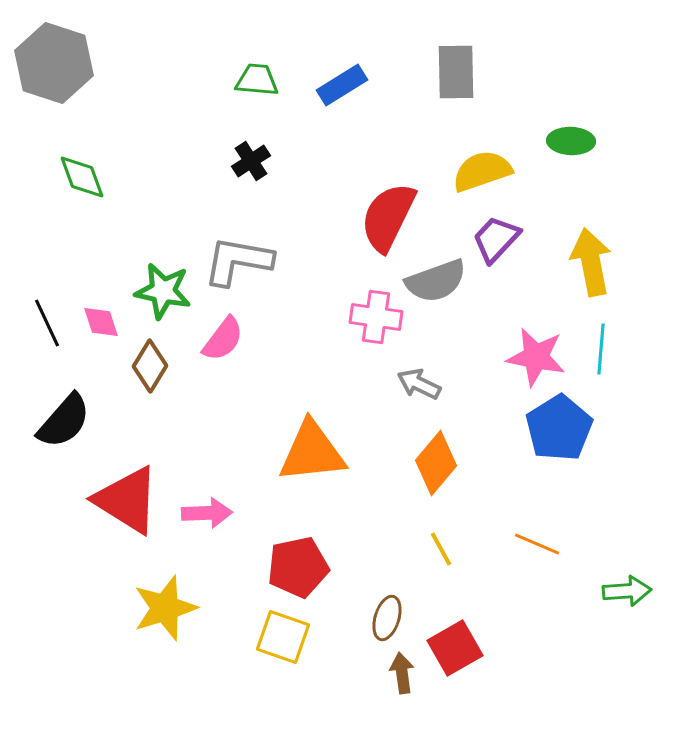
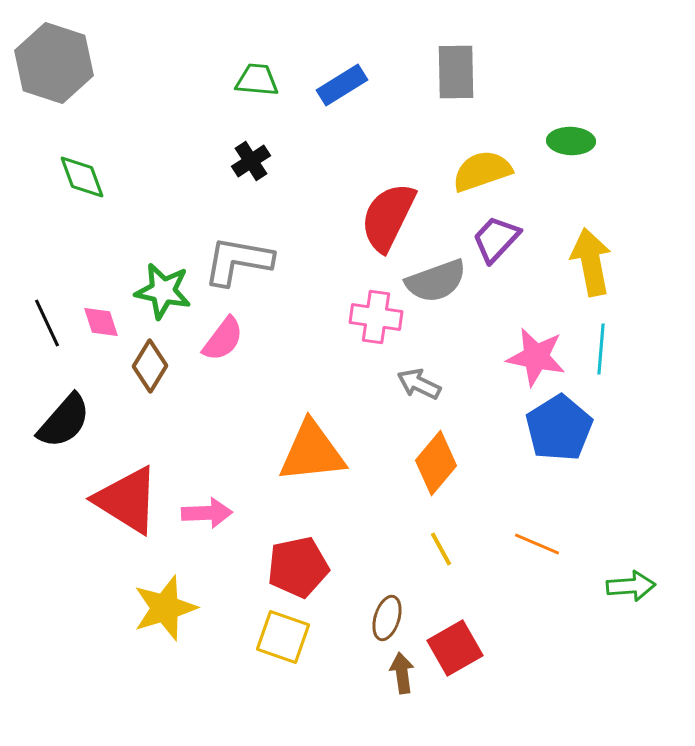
green arrow: moved 4 px right, 5 px up
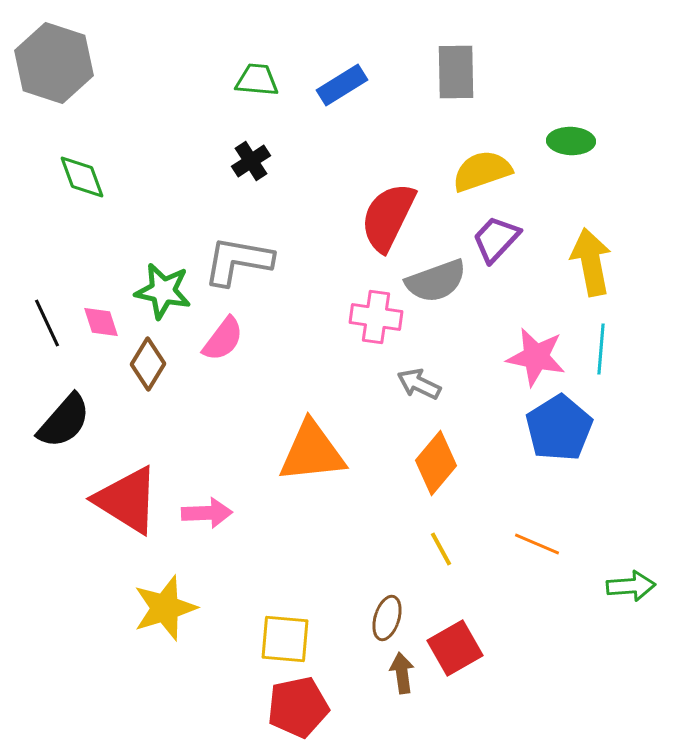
brown diamond: moved 2 px left, 2 px up
red pentagon: moved 140 px down
yellow square: moved 2 px right, 2 px down; rotated 14 degrees counterclockwise
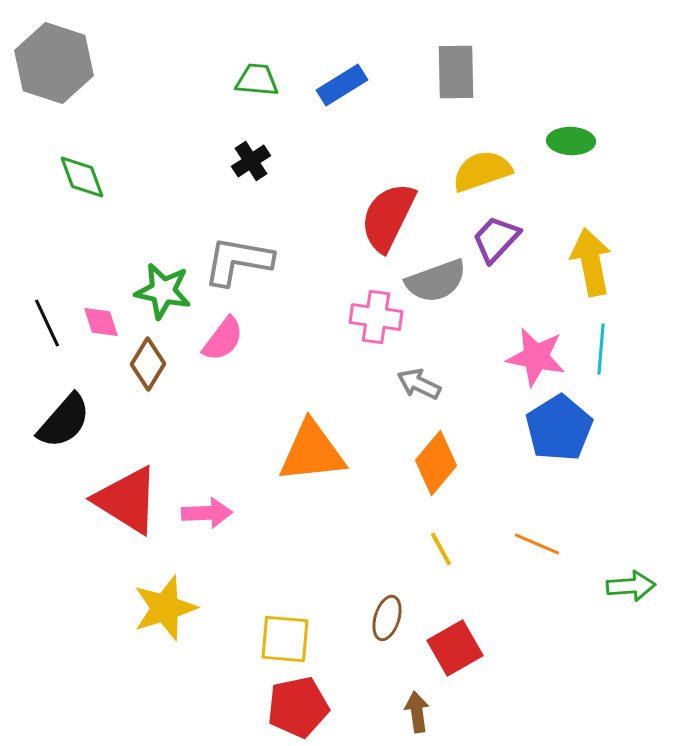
brown arrow: moved 15 px right, 39 px down
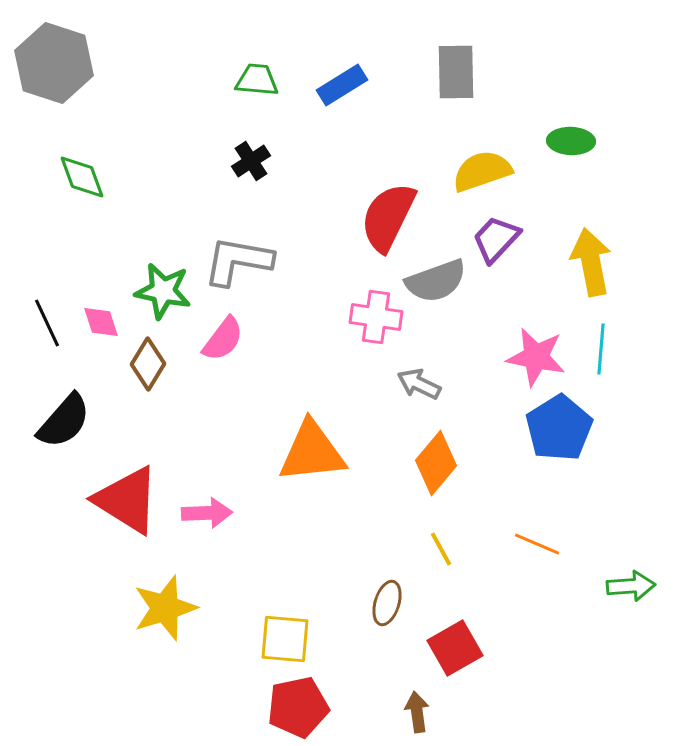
brown ellipse: moved 15 px up
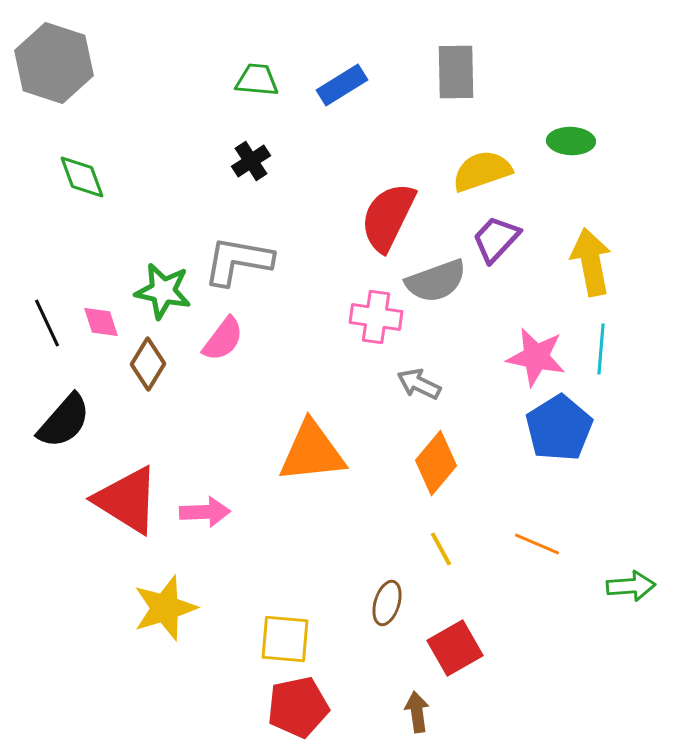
pink arrow: moved 2 px left, 1 px up
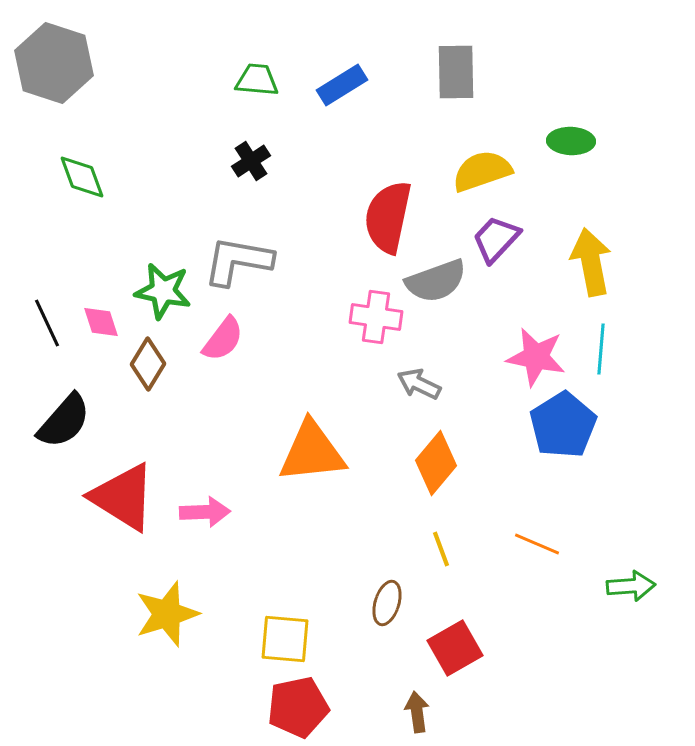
red semicircle: rotated 14 degrees counterclockwise
blue pentagon: moved 4 px right, 3 px up
red triangle: moved 4 px left, 3 px up
yellow line: rotated 9 degrees clockwise
yellow star: moved 2 px right, 6 px down
